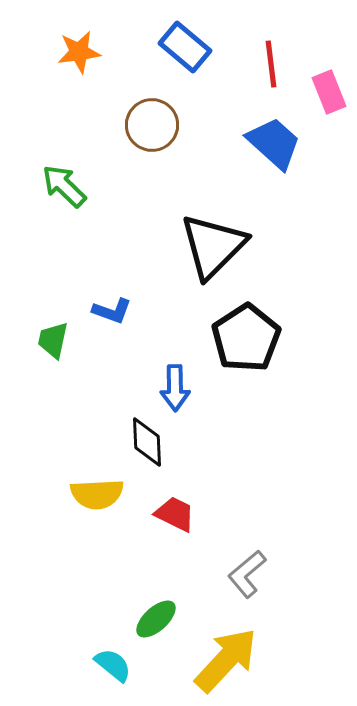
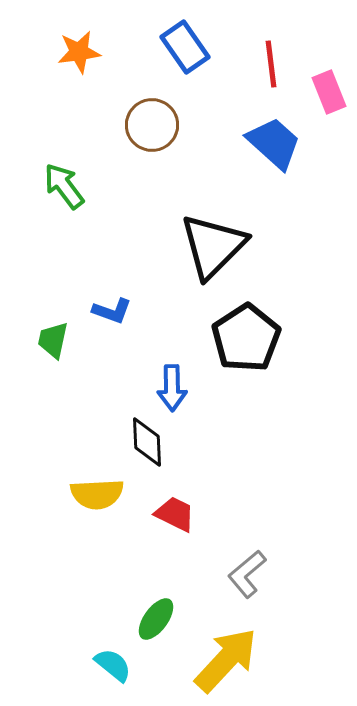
blue rectangle: rotated 15 degrees clockwise
green arrow: rotated 9 degrees clockwise
blue arrow: moved 3 px left
green ellipse: rotated 12 degrees counterclockwise
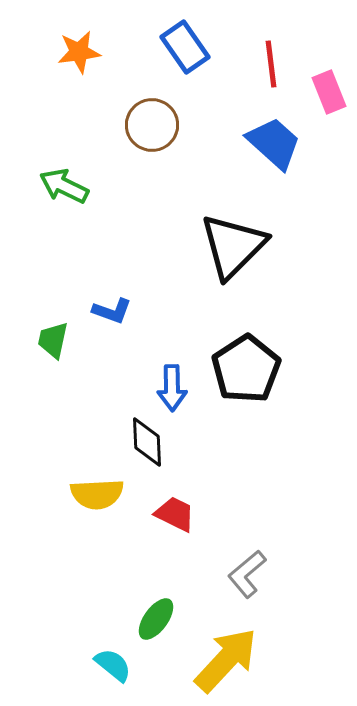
green arrow: rotated 27 degrees counterclockwise
black triangle: moved 20 px right
black pentagon: moved 31 px down
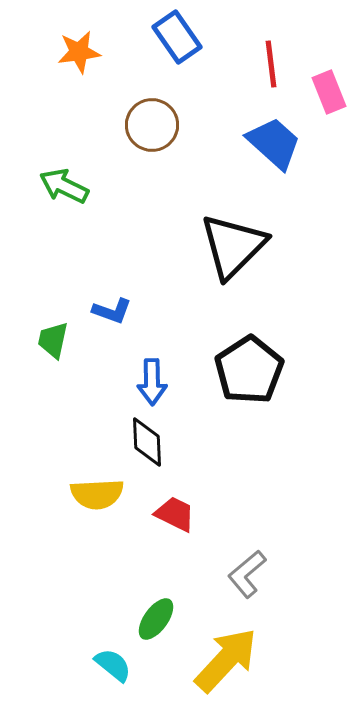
blue rectangle: moved 8 px left, 10 px up
black pentagon: moved 3 px right, 1 px down
blue arrow: moved 20 px left, 6 px up
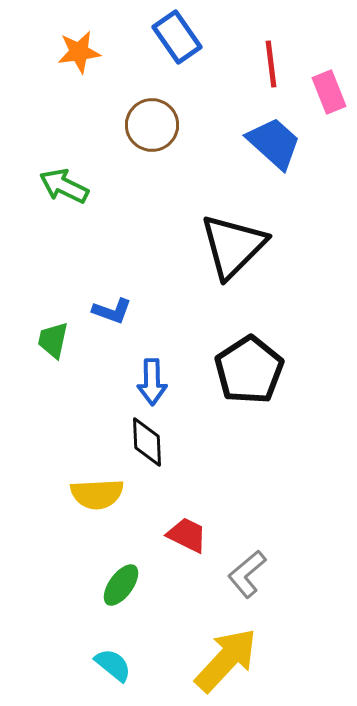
red trapezoid: moved 12 px right, 21 px down
green ellipse: moved 35 px left, 34 px up
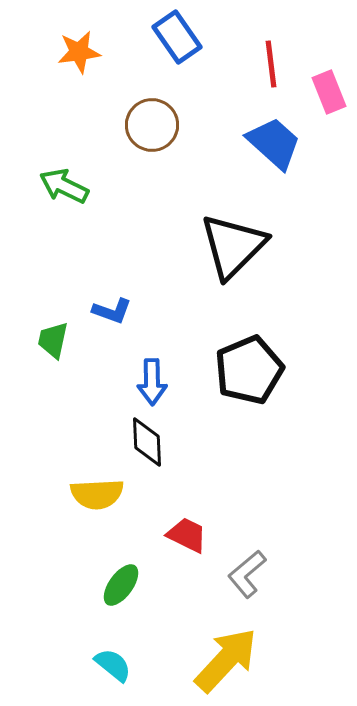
black pentagon: rotated 10 degrees clockwise
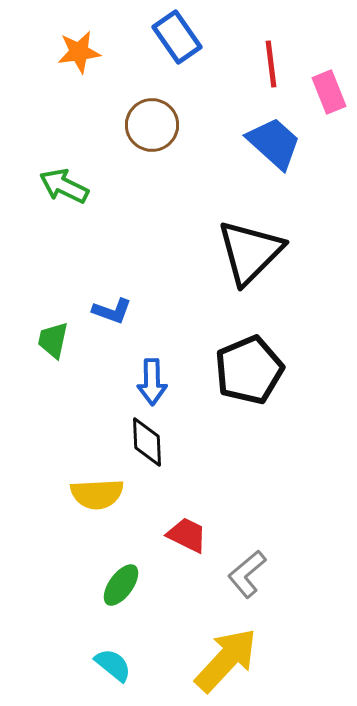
black triangle: moved 17 px right, 6 px down
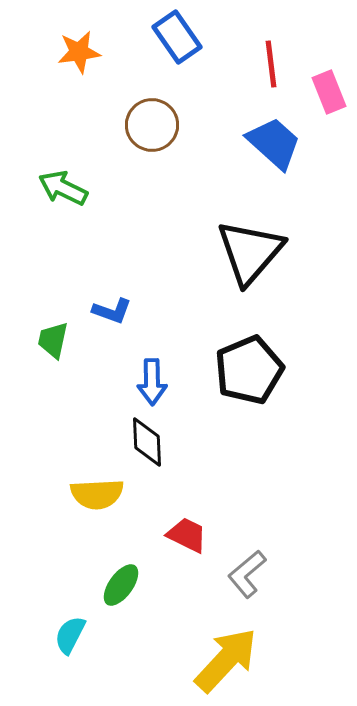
green arrow: moved 1 px left, 2 px down
black triangle: rotated 4 degrees counterclockwise
cyan semicircle: moved 43 px left, 30 px up; rotated 102 degrees counterclockwise
